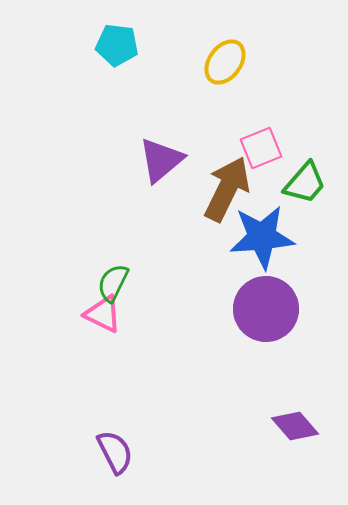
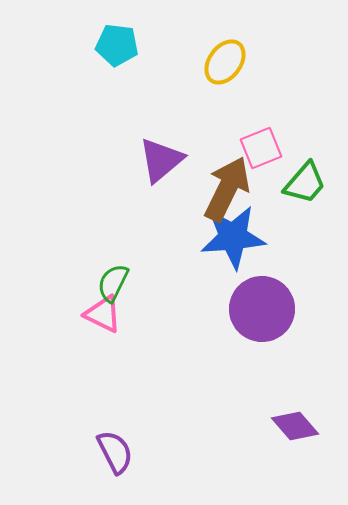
blue star: moved 29 px left
purple circle: moved 4 px left
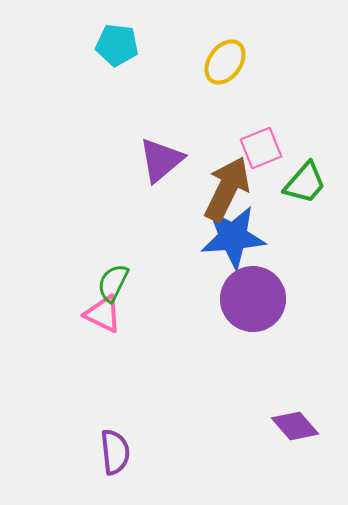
purple circle: moved 9 px left, 10 px up
purple semicircle: rotated 21 degrees clockwise
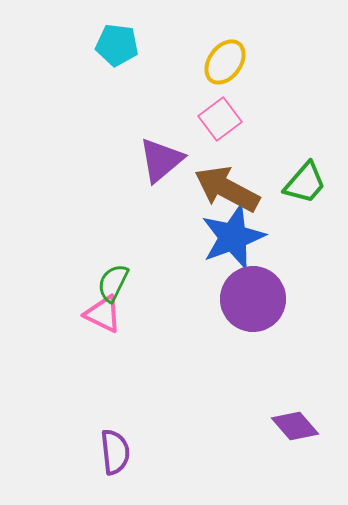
pink square: moved 41 px left, 29 px up; rotated 15 degrees counterclockwise
brown arrow: rotated 88 degrees counterclockwise
blue star: rotated 16 degrees counterclockwise
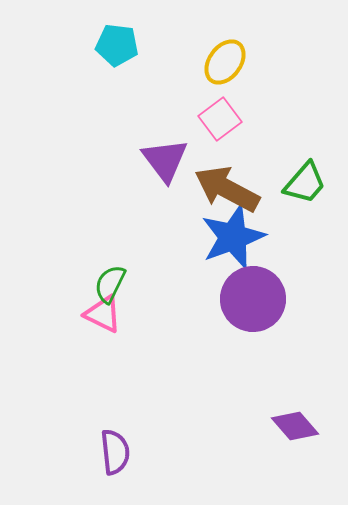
purple triangle: moved 4 px right; rotated 27 degrees counterclockwise
green semicircle: moved 3 px left, 1 px down
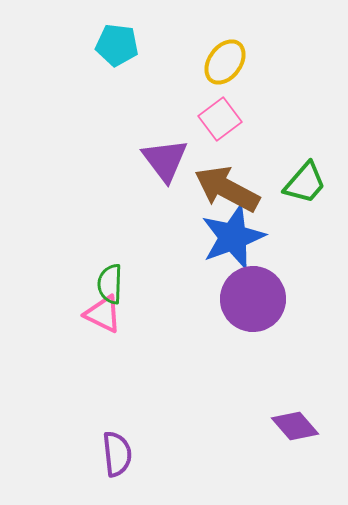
green semicircle: rotated 24 degrees counterclockwise
purple semicircle: moved 2 px right, 2 px down
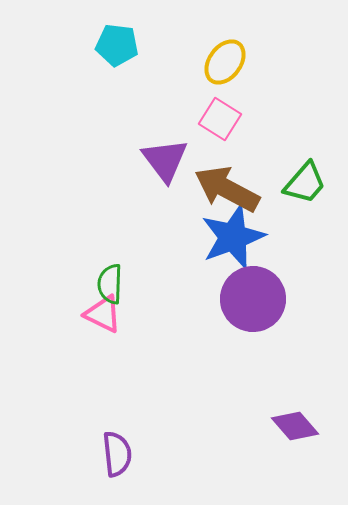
pink square: rotated 21 degrees counterclockwise
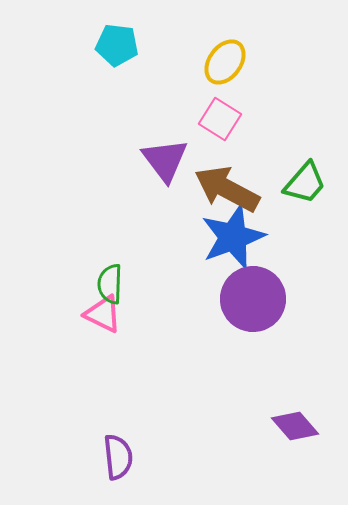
purple semicircle: moved 1 px right, 3 px down
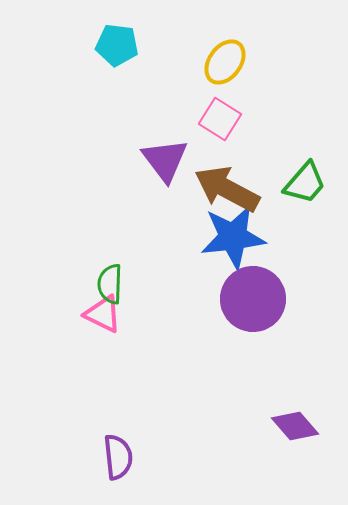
blue star: rotated 14 degrees clockwise
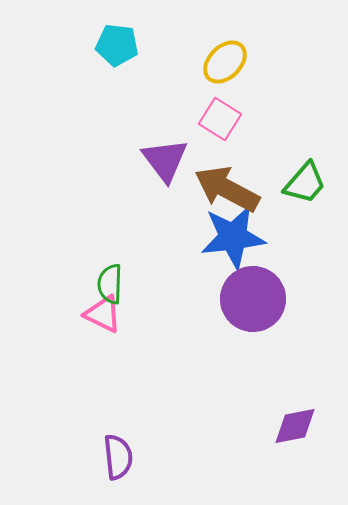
yellow ellipse: rotated 9 degrees clockwise
purple diamond: rotated 60 degrees counterclockwise
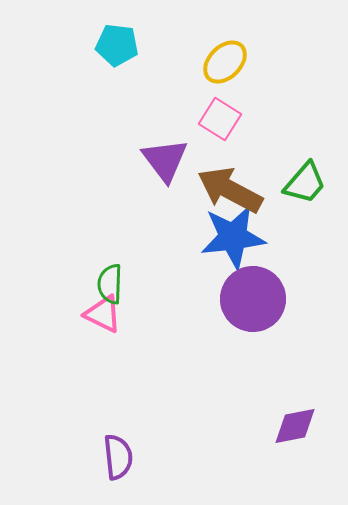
brown arrow: moved 3 px right, 1 px down
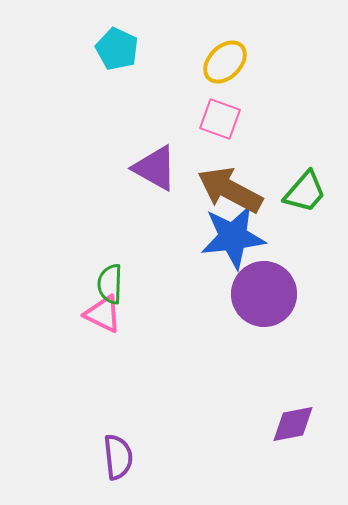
cyan pentagon: moved 4 px down; rotated 18 degrees clockwise
pink square: rotated 12 degrees counterclockwise
purple triangle: moved 10 px left, 8 px down; rotated 24 degrees counterclockwise
green trapezoid: moved 9 px down
purple circle: moved 11 px right, 5 px up
purple diamond: moved 2 px left, 2 px up
